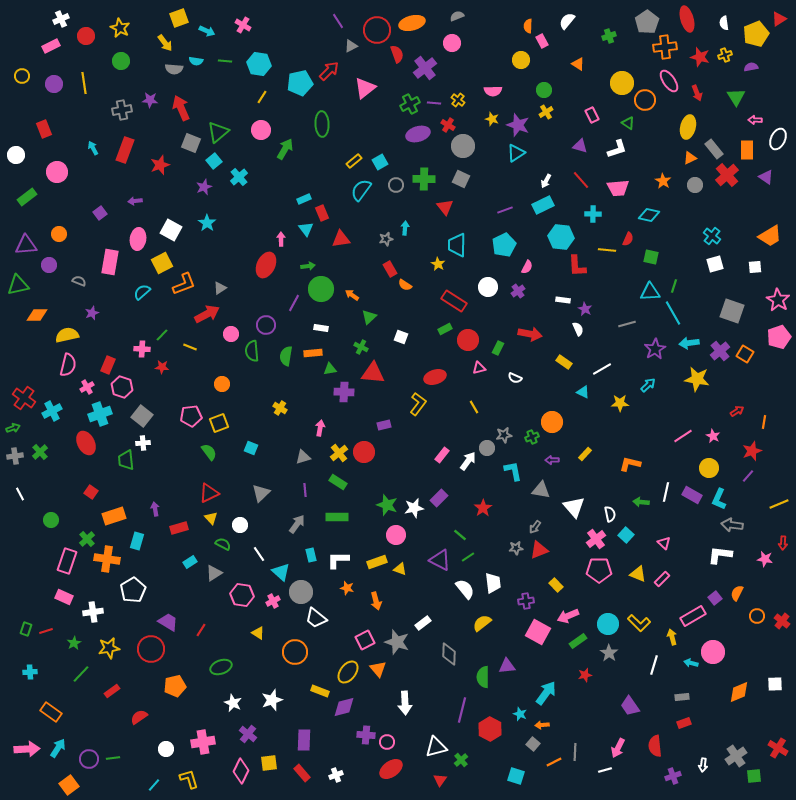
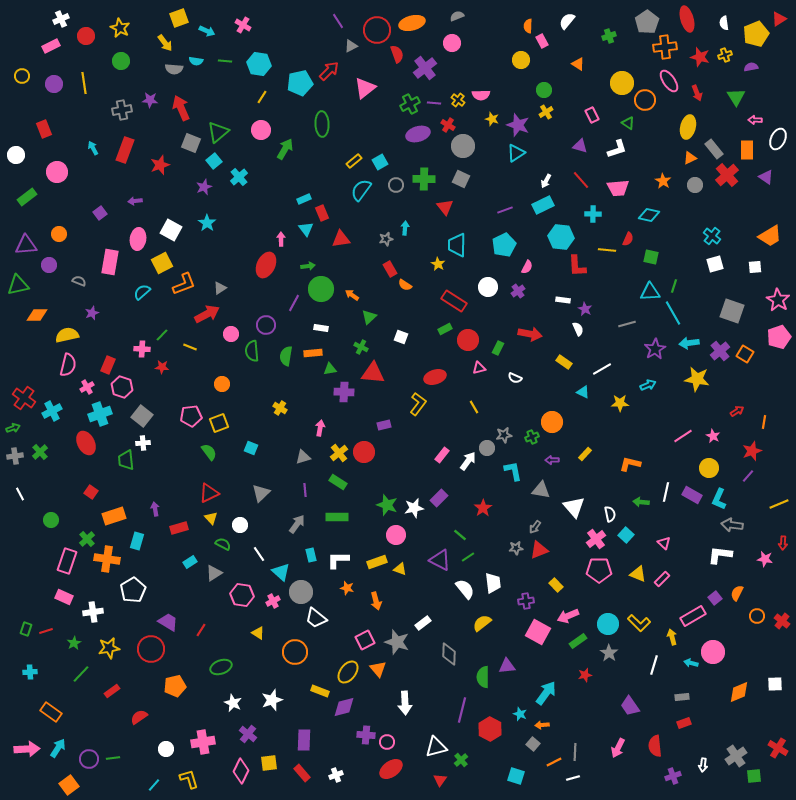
pink semicircle at (493, 91): moved 12 px left, 4 px down
cyan arrow at (648, 385): rotated 21 degrees clockwise
white line at (605, 770): moved 32 px left, 8 px down
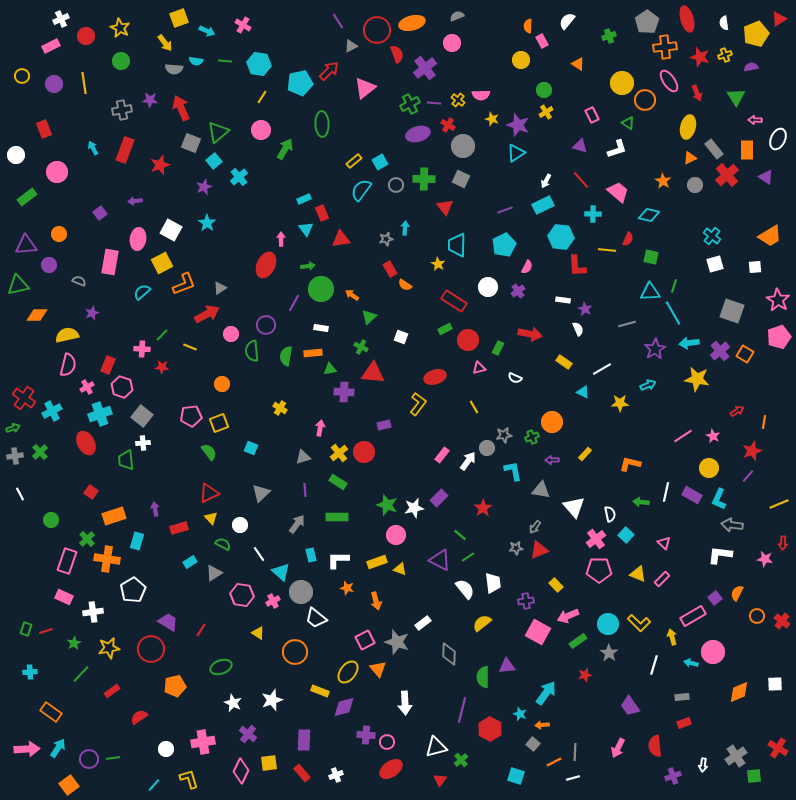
pink trapezoid at (618, 188): moved 4 px down; rotated 135 degrees counterclockwise
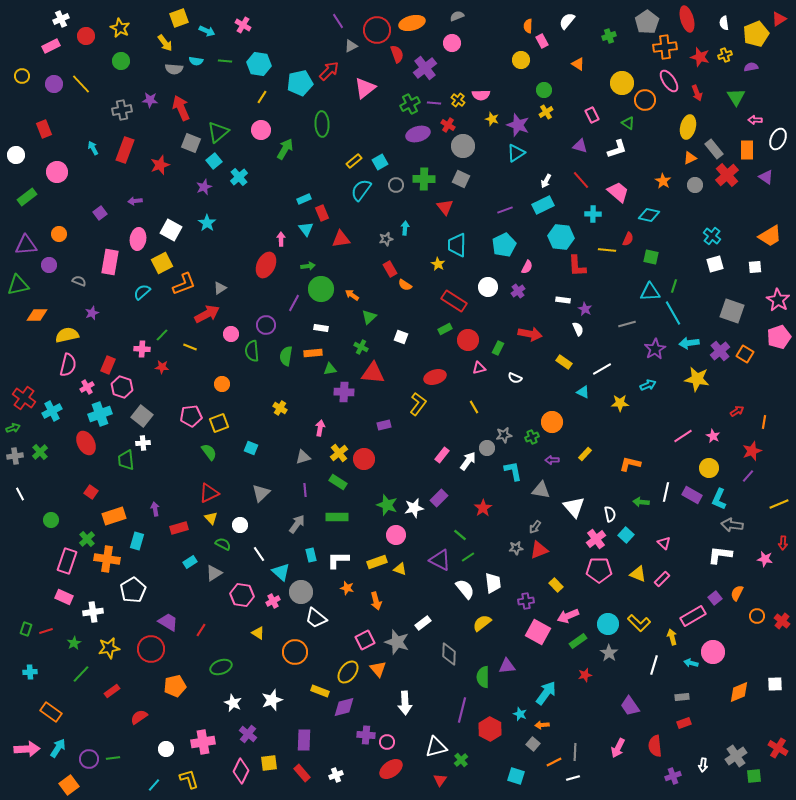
yellow line at (84, 83): moved 3 px left, 1 px down; rotated 35 degrees counterclockwise
red circle at (364, 452): moved 7 px down
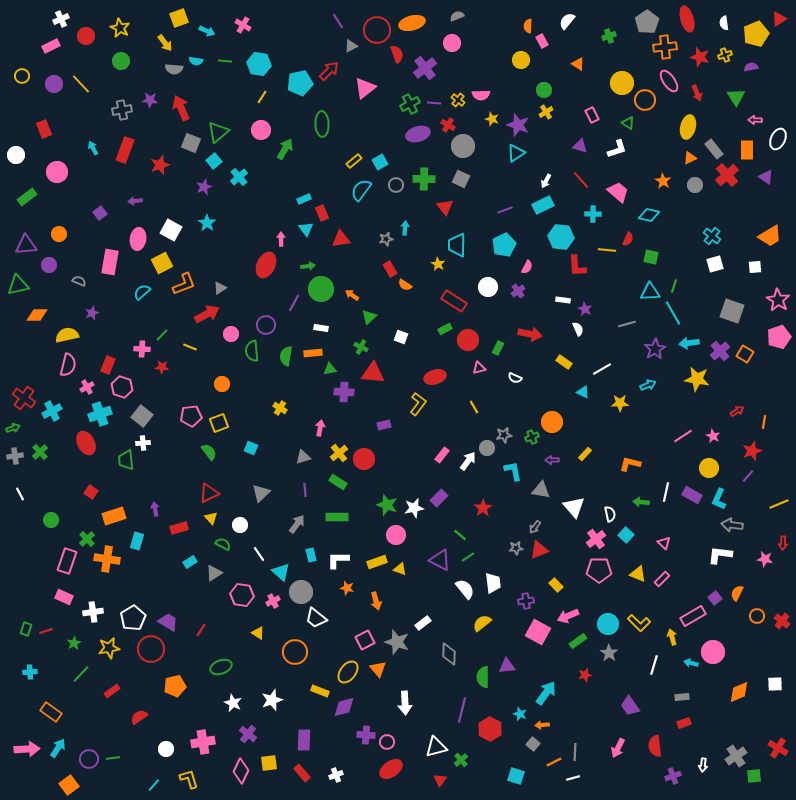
white pentagon at (133, 590): moved 28 px down
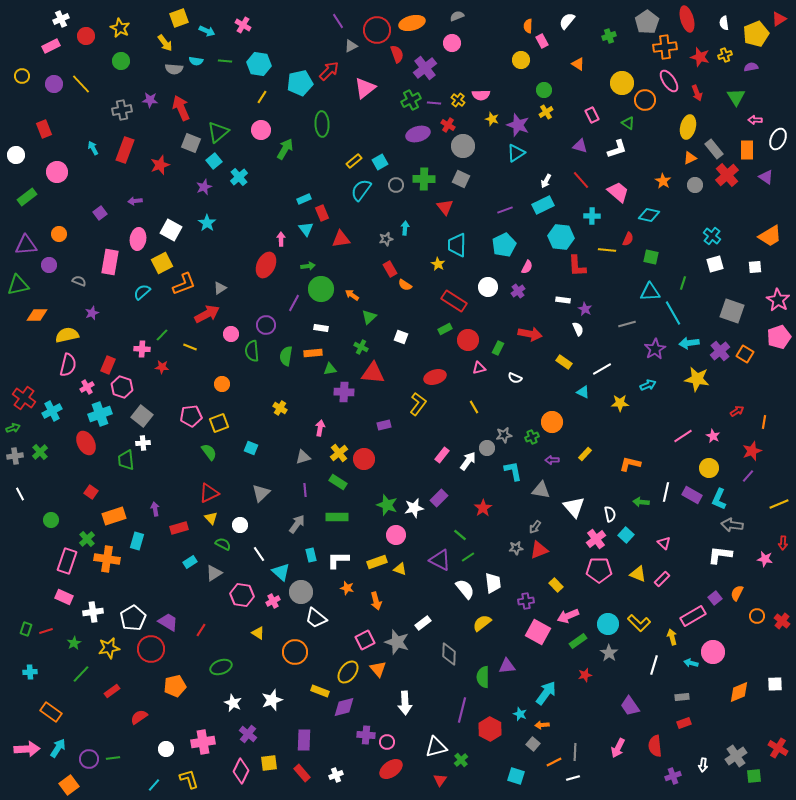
green cross at (410, 104): moved 1 px right, 4 px up
cyan cross at (593, 214): moved 1 px left, 2 px down
green line at (674, 286): moved 9 px right, 3 px up
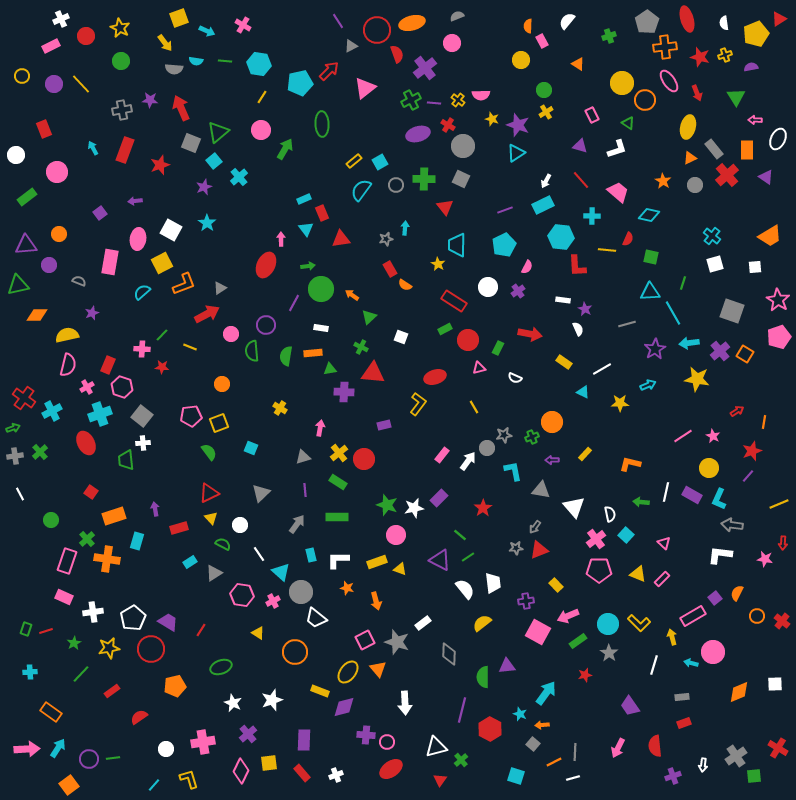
purple cross at (248, 734): rotated 12 degrees clockwise
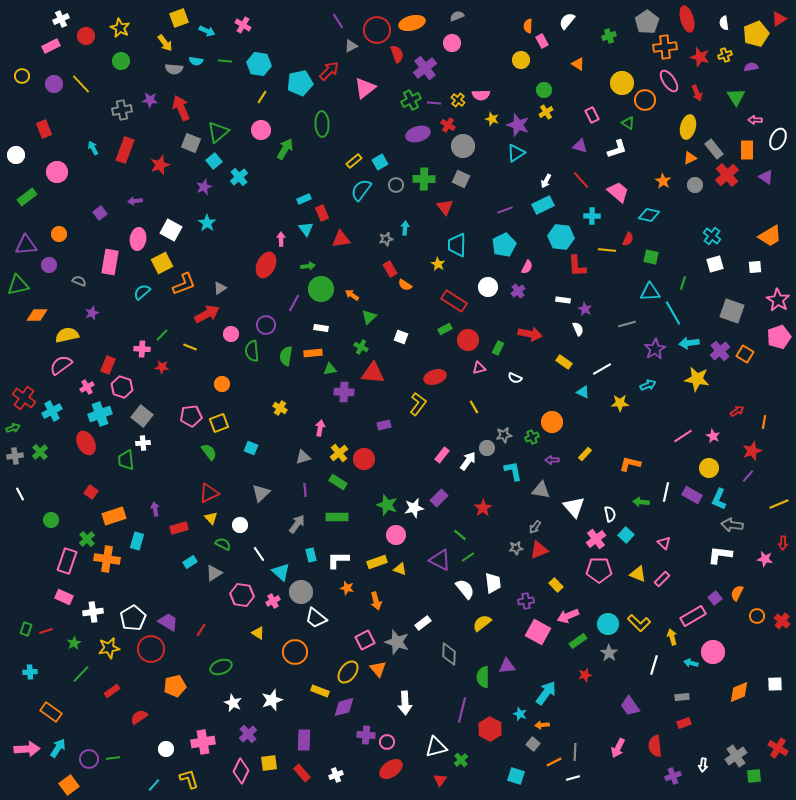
pink semicircle at (68, 365): moved 7 px left; rotated 140 degrees counterclockwise
